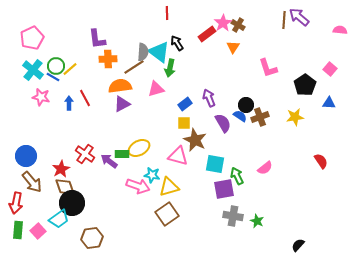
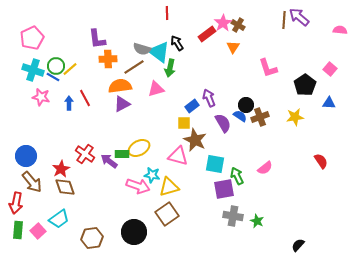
gray semicircle at (143, 52): moved 1 px left, 3 px up; rotated 102 degrees clockwise
cyan cross at (33, 70): rotated 20 degrees counterclockwise
blue rectangle at (185, 104): moved 7 px right, 2 px down
black circle at (72, 203): moved 62 px right, 29 px down
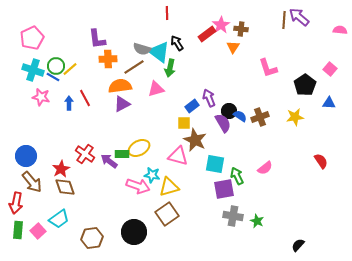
pink star at (223, 23): moved 2 px left, 2 px down
brown cross at (238, 25): moved 3 px right, 4 px down; rotated 24 degrees counterclockwise
black circle at (246, 105): moved 17 px left, 6 px down
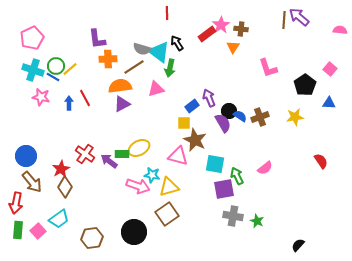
brown diamond at (65, 187): rotated 50 degrees clockwise
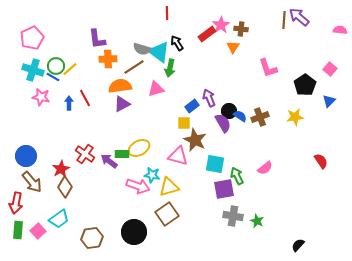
blue triangle at (329, 103): moved 2 px up; rotated 48 degrees counterclockwise
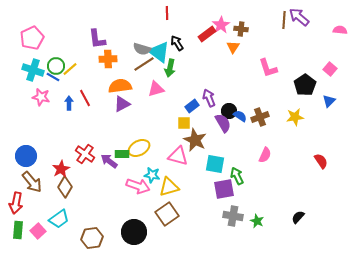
brown line at (134, 67): moved 10 px right, 3 px up
pink semicircle at (265, 168): moved 13 px up; rotated 28 degrees counterclockwise
black semicircle at (298, 245): moved 28 px up
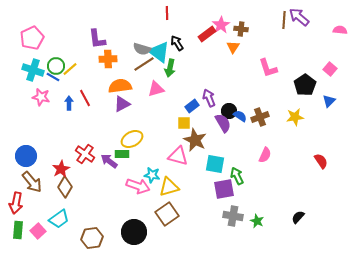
yellow ellipse at (139, 148): moved 7 px left, 9 px up
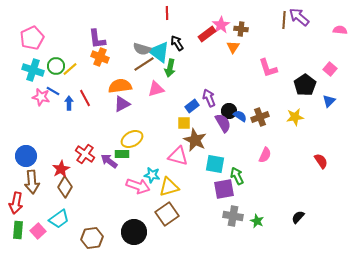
orange cross at (108, 59): moved 8 px left, 2 px up; rotated 24 degrees clockwise
blue line at (53, 77): moved 14 px down
brown arrow at (32, 182): rotated 35 degrees clockwise
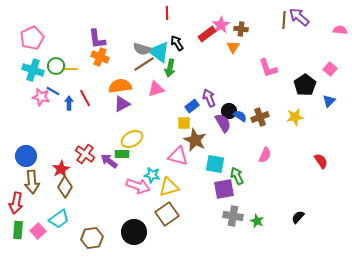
yellow line at (70, 69): rotated 42 degrees clockwise
